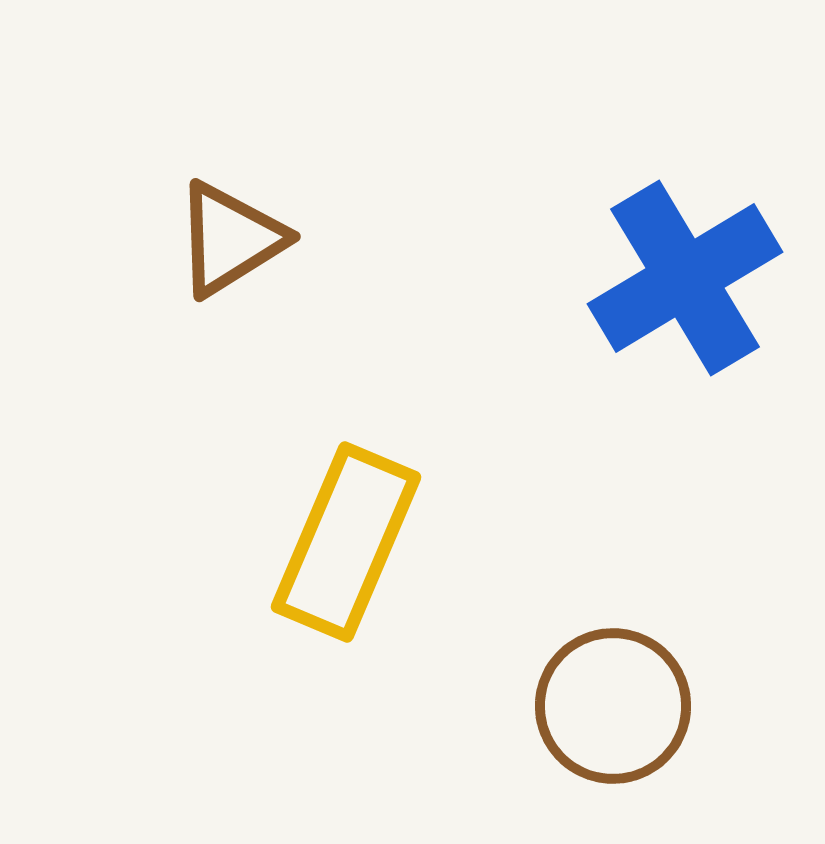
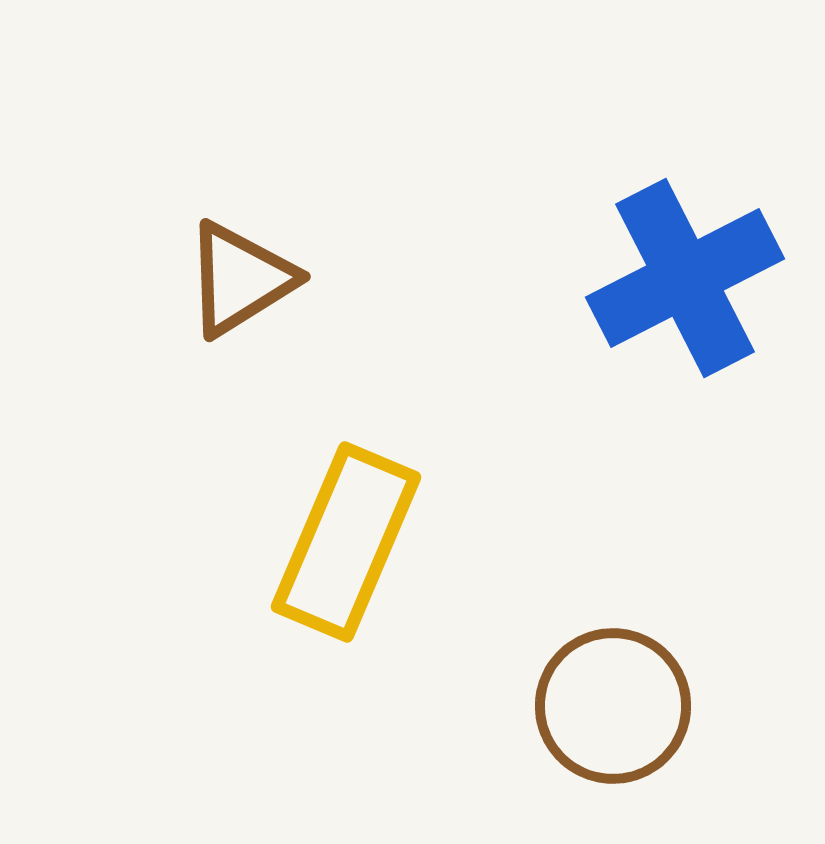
brown triangle: moved 10 px right, 40 px down
blue cross: rotated 4 degrees clockwise
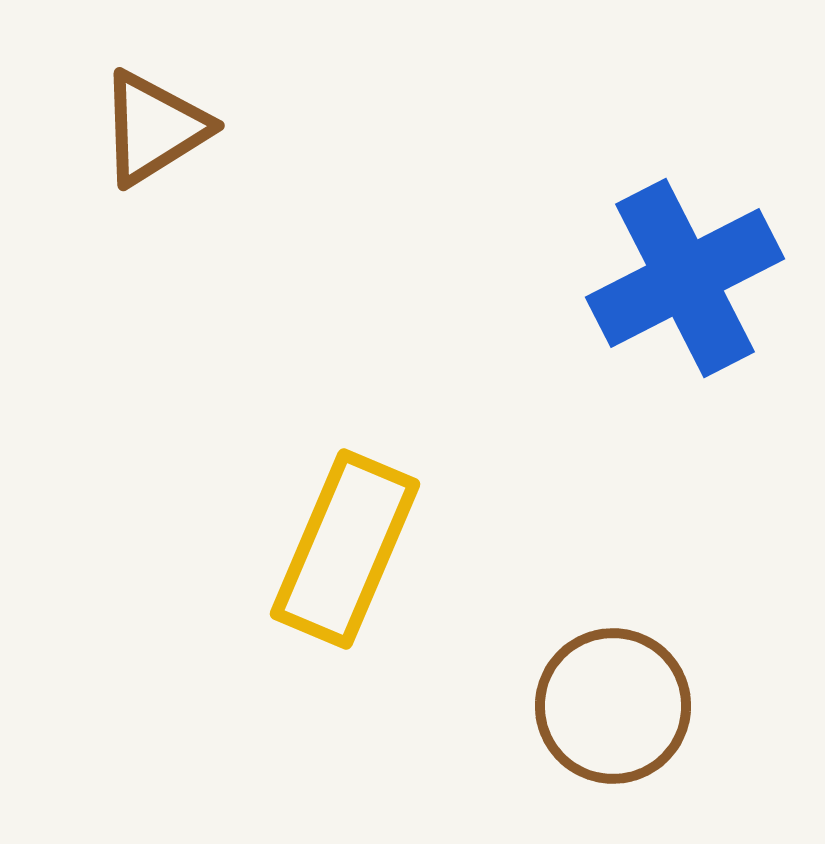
brown triangle: moved 86 px left, 151 px up
yellow rectangle: moved 1 px left, 7 px down
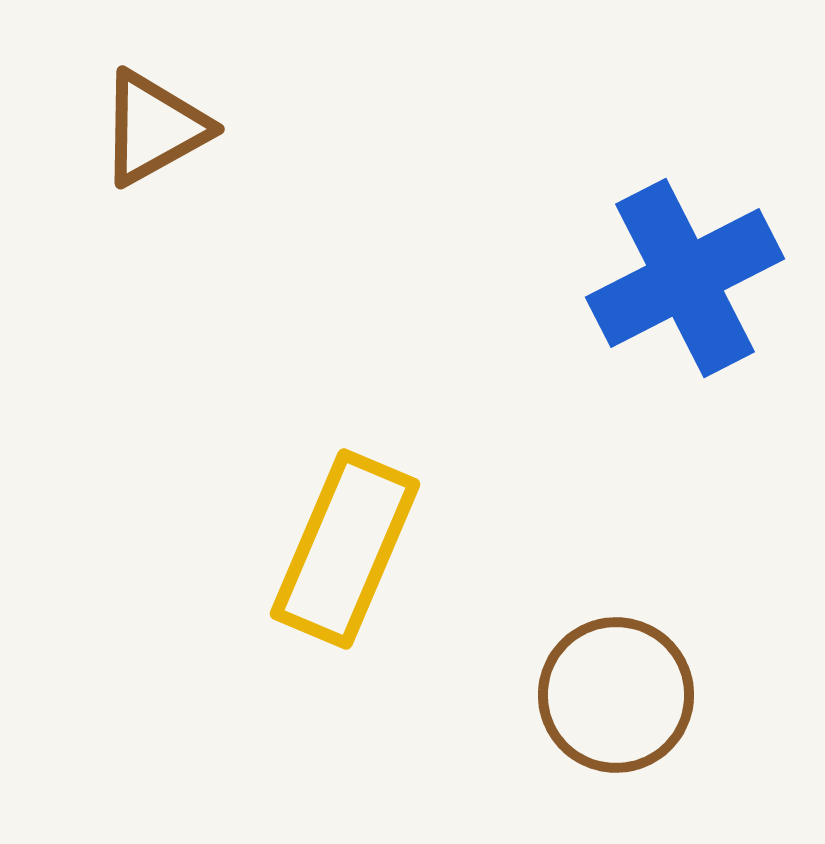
brown triangle: rotated 3 degrees clockwise
brown circle: moved 3 px right, 11 px up
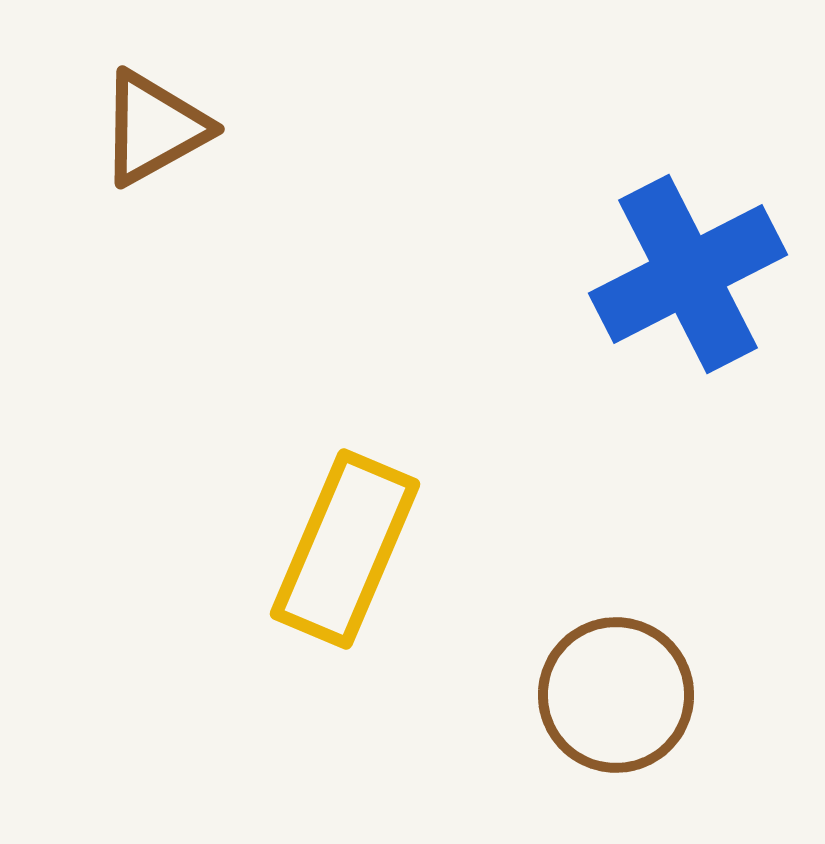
blue cross: moved 3 px right, 4 px up
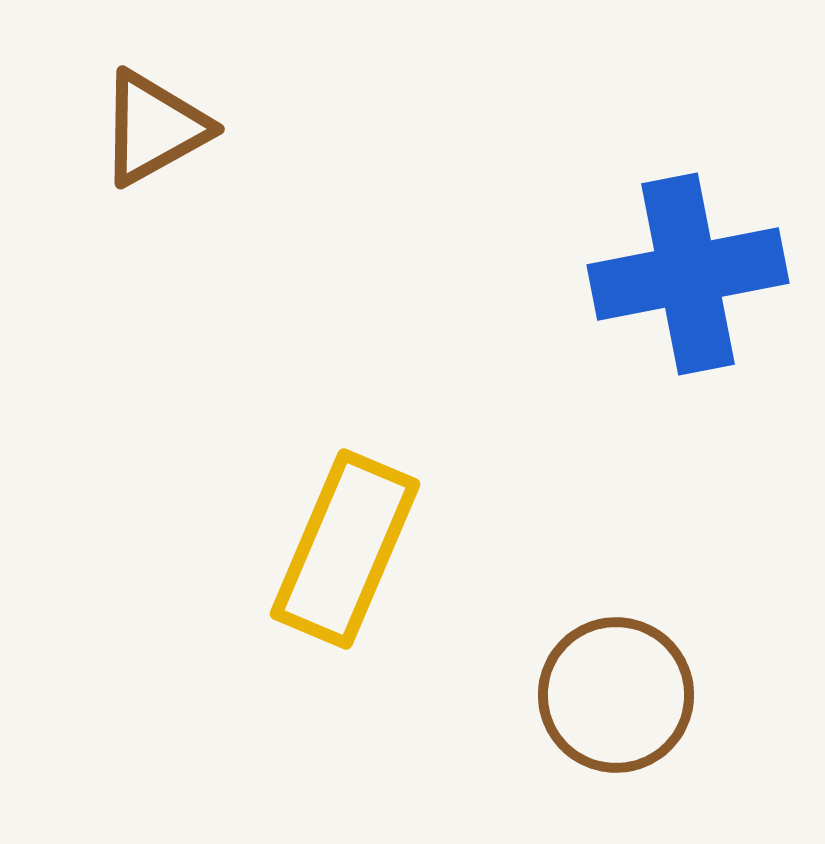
blue cross: rotated 16 degrees clockwise
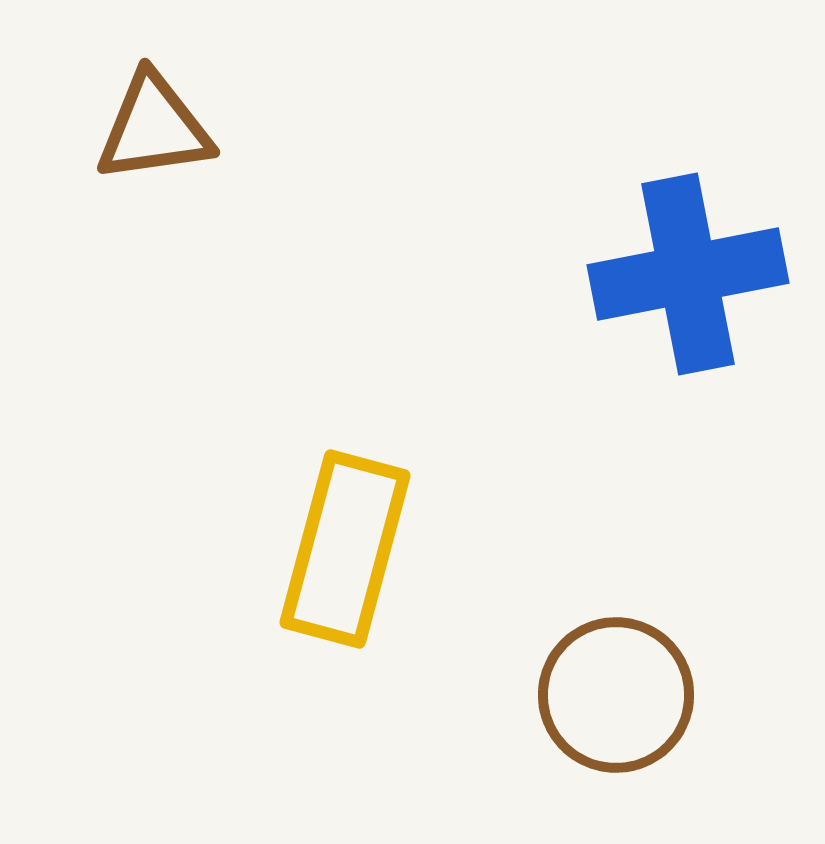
brown triangle: rotated 21 degrees clockwise
yellow rectangle: rotated 8 degrees counterclockwise
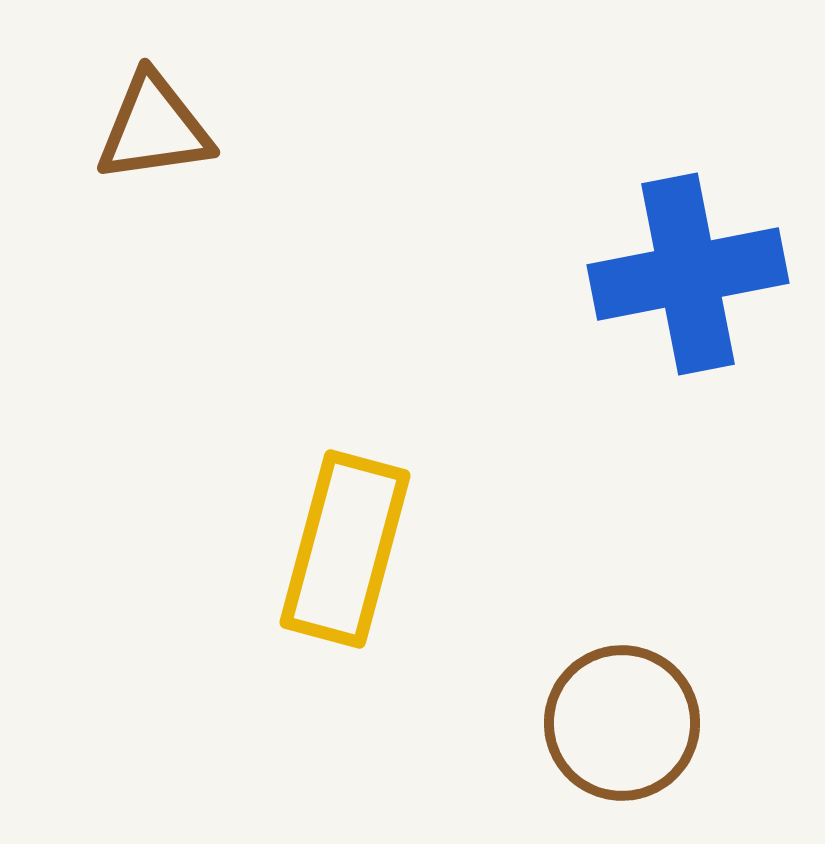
brown circle: moved 6 px right, 28 px down
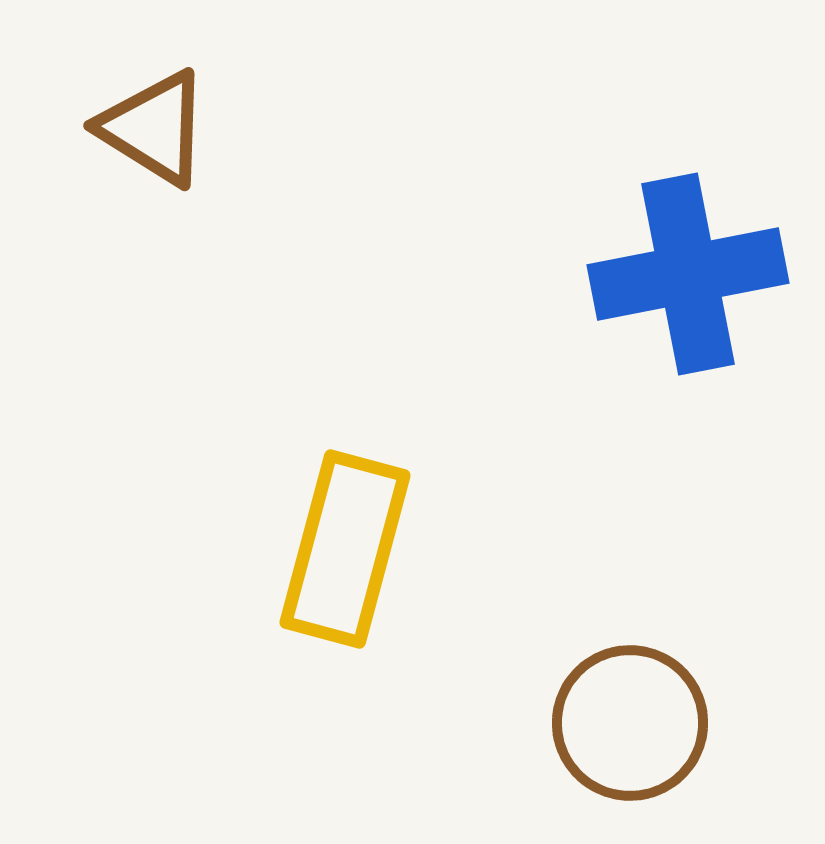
brown triangle: rotated 40 degrees clockwise
brown circle: moved 8 px right
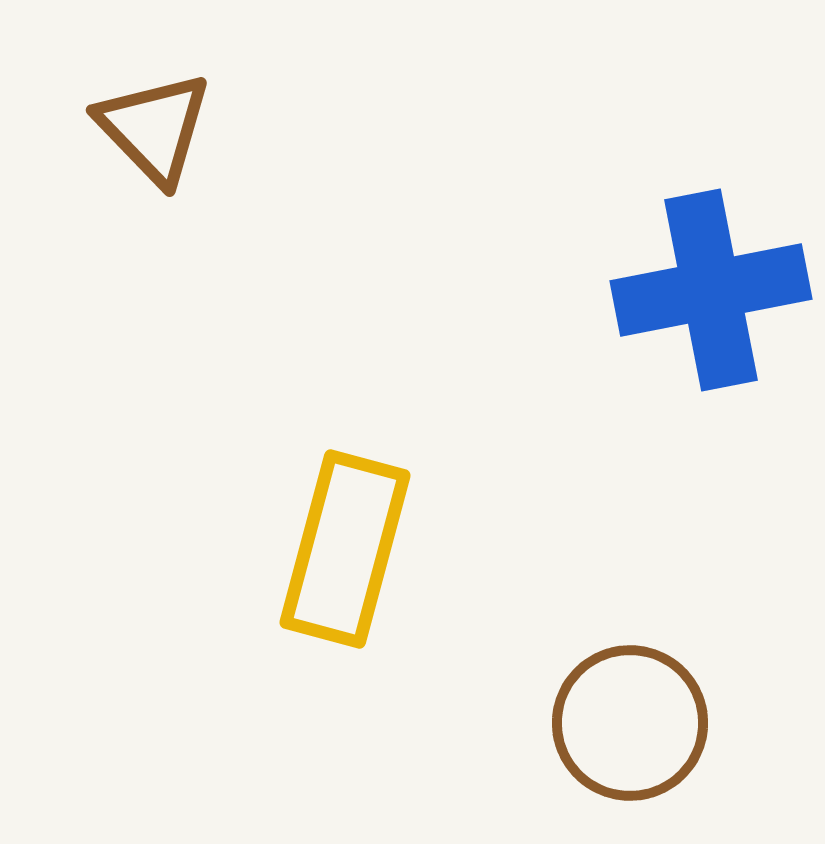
brown triangle: rotated 14 degrees clockwise
blue cross: moved 23 px right, 16 px down
